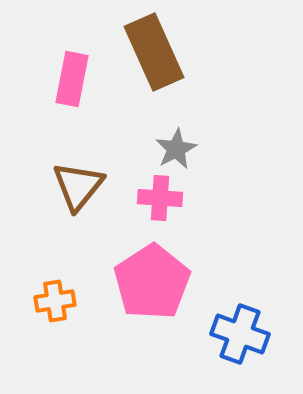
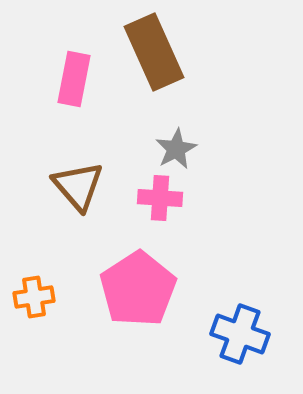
pink rectangle: moved 2 px right
brown triangle: rotated 20 degrees counterclockwise
pink pentagon: moved 14 px left, 7 px down
orange cross: moved 21 px left, 4 px up
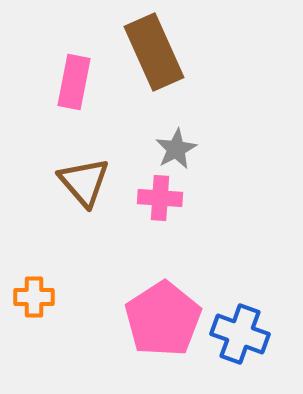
pink rectangle: moved 3 px down
brown triangle: moved 6 px right, 4 px up
pink pentagon: moved 25 px right, 30 px down
orange cross: rotated 9 degrees clockwise
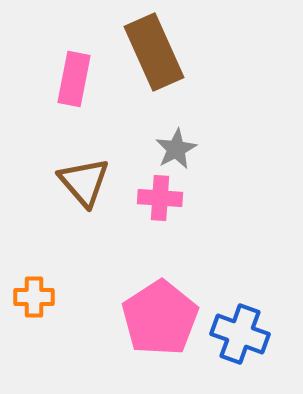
pink rectangle: moved 3 px up
pink pentagon: moved 3 px left, 1 px up
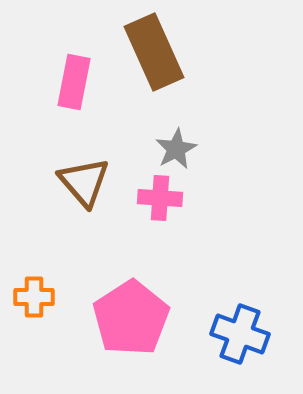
pink rectangle: moved 3 px down
pink pentagon: moved 29 px left
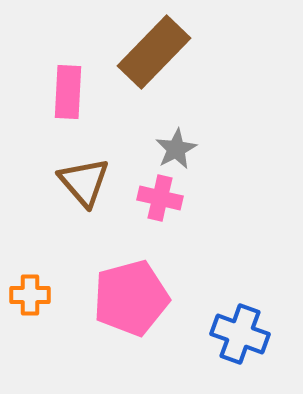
brown rectangle: rotated 68 degrees clockwise
pink rectangle: moved 6 px left, 10 px down; rotated 8 degrees counterclockwise
pink cross: rotated 9 degrees clockwise
orange cross: moved 4 px left, 2 px up
pink pentagon: moved 20 px up; rotated 18 degrees clockwise
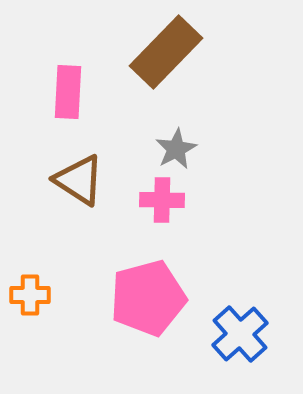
brown rectangle: moved 12 px right
brown triangle: moved 5 px left, 2 px up; rotated 16 degrees counterclockwise
pink cross: moved 2 px right, 2 px down; rotated 12 degrees counterclockwise
pink pentagon: moved 17 px right
blue cross: rotated 28 degrees clockwise
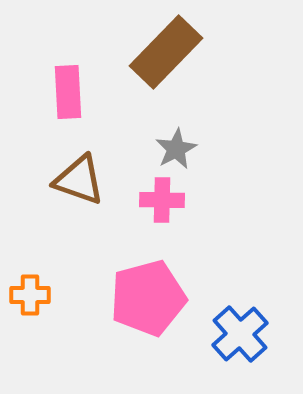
pink rectangle: rotated 6 degrees counterclockwise
brown triangle: rotated 14 degrees counterclockwise
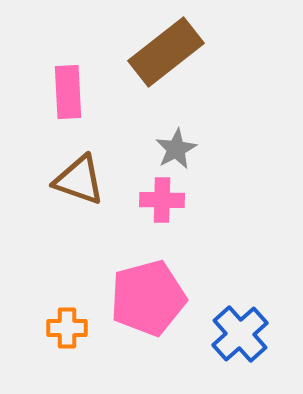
brown rectangle: rotated 8 degrees clockwise
orange cross: moved 37 px right, 33 px down
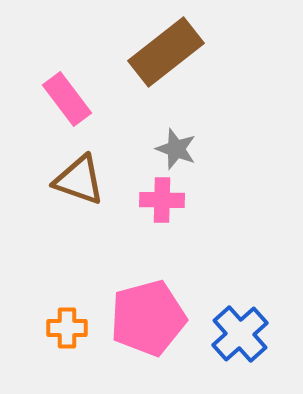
pink rectangle: moved 1 px left, 7 px down; rotated 34 degrees counterclockwise
gray star: rotated 24 degrees counterclockwise
pink pentagon: moved 20 px down
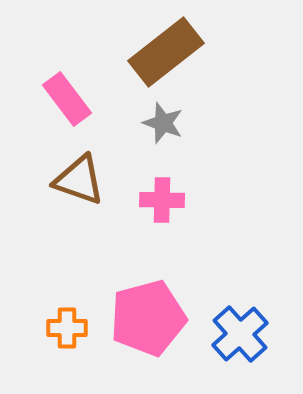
gray star: moved 13 px left, 26 px up
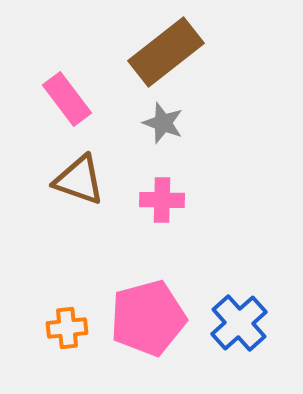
orange cross: rotated 6 degrees counterclockwise
blue cross: moved 1 px left, 11 px up
